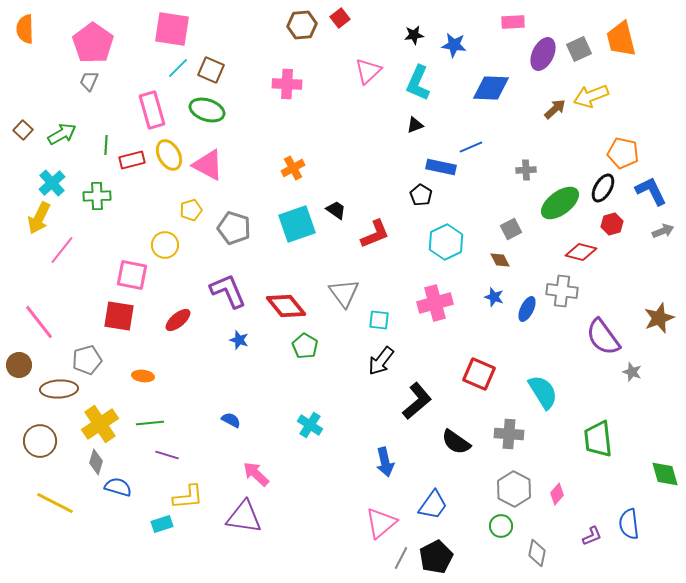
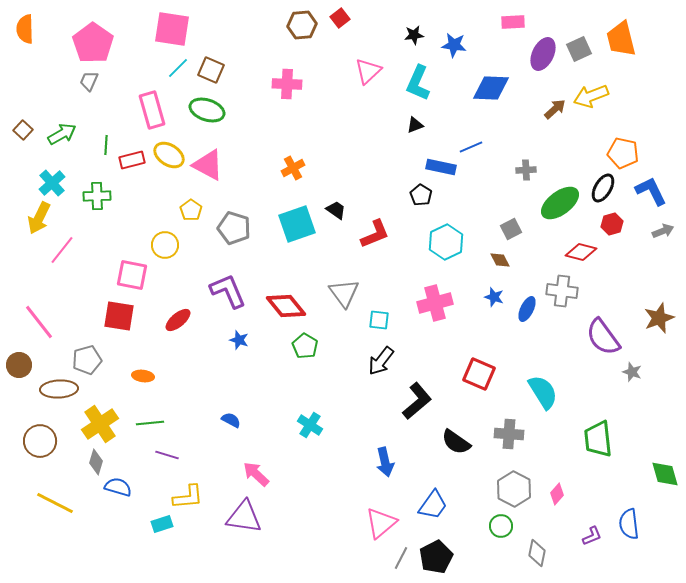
yellow ellipse at (169, 155): rotated 28 degrees counterclockwise
yellow pentagon at (191, 210): rotated 20 degrees counterclockwise
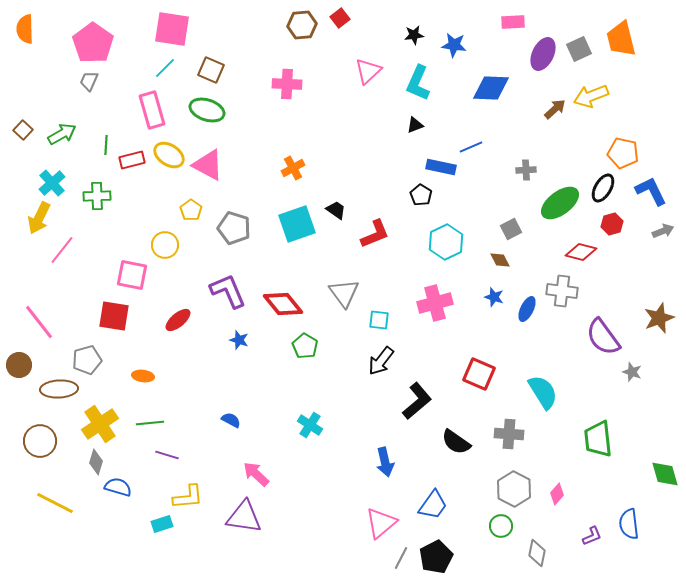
cyan line at (178, 68): moved 13 px left
red diamond at (286, 306): moved 3 px left, 2 px up
red square at (119, 316): moved 5 px left
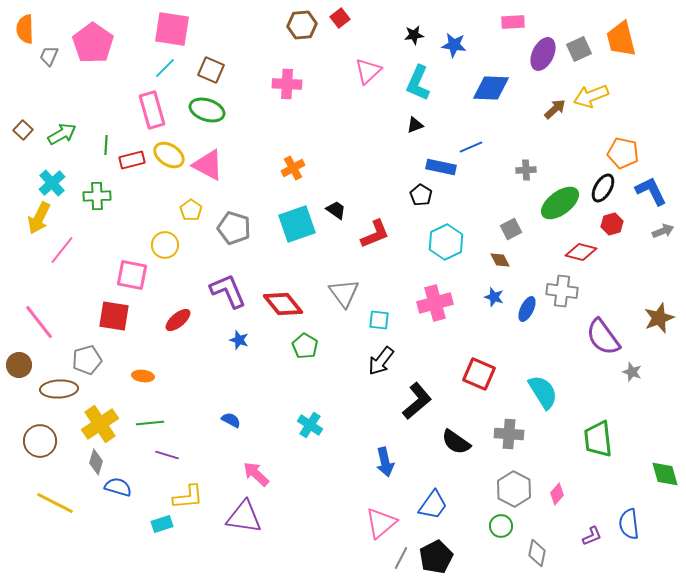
gray trapezoid at (89, 81): moved 40 px left, 25 px up
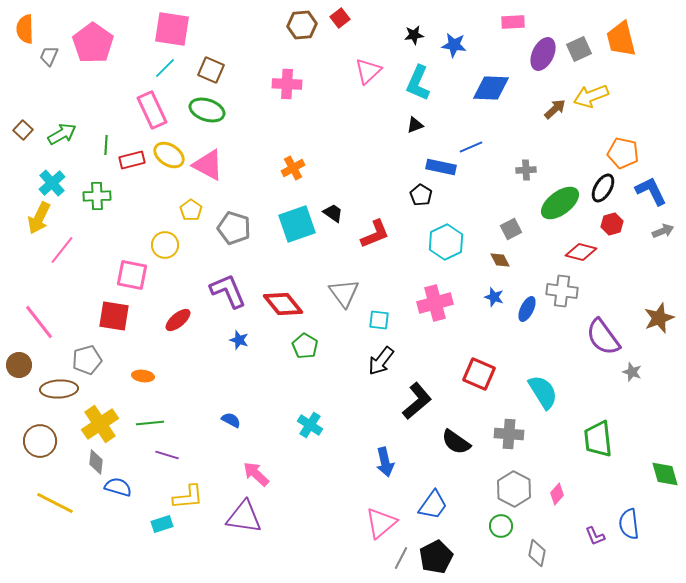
pink rectangle at (152, 110): rotated 9 degrees counterclockwise
black trapezoid at (336, 210): moved 3 px left, 3 px down
gray diamond at (96, 462): rotated 10 degrees counterclockwise
purple L-shape at (592, 536): moved 3 px right; rotated 90 degrees clockwise
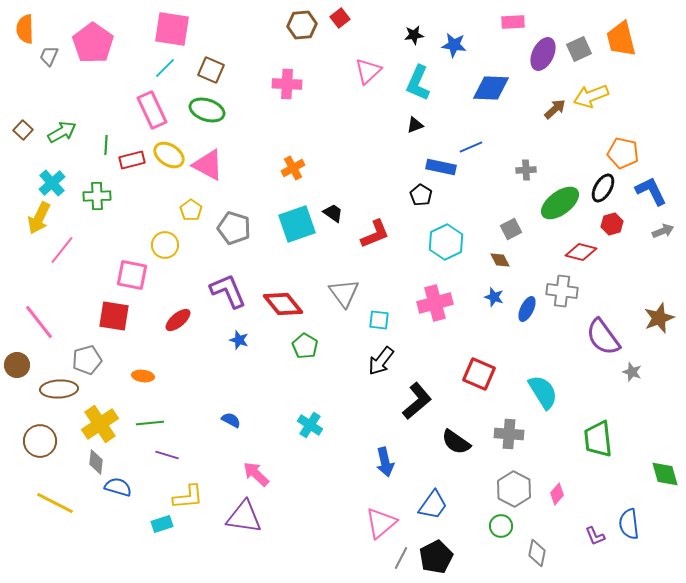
green arrow at (62, 134): moved 2 px up
brown circle at (19, 365): moved 2 px left
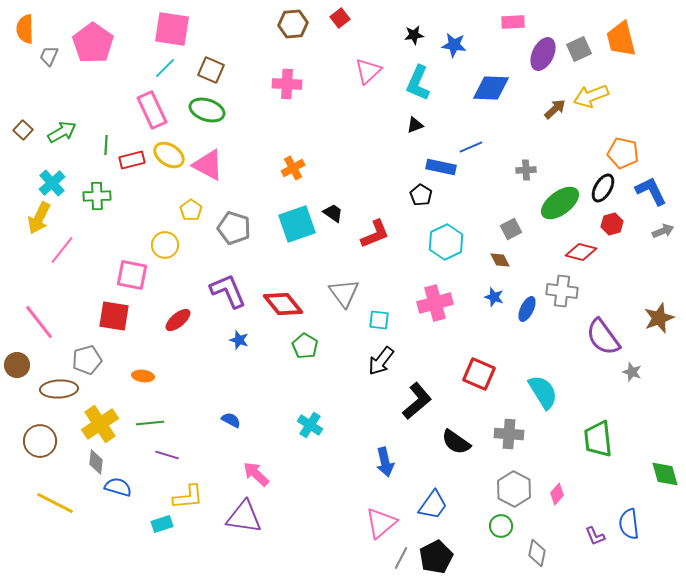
brown hexagon at (302, 25): moved 9 px left, 1 px up
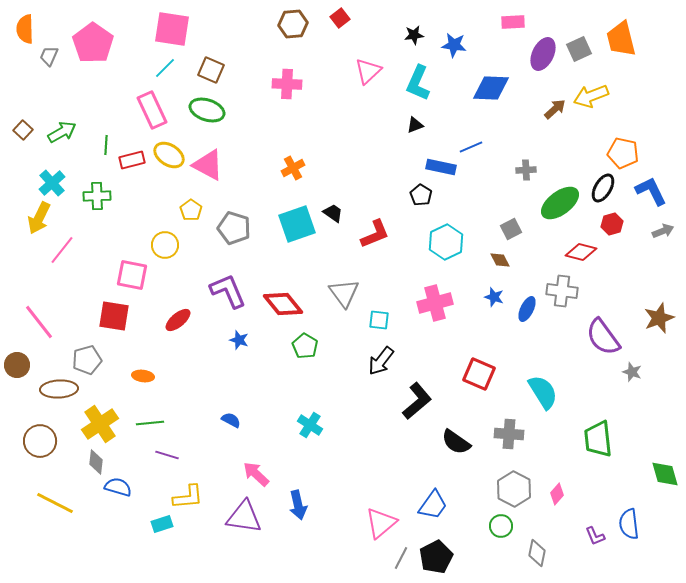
blue arrow at (385, 462): moved 87 px left, 43 px down
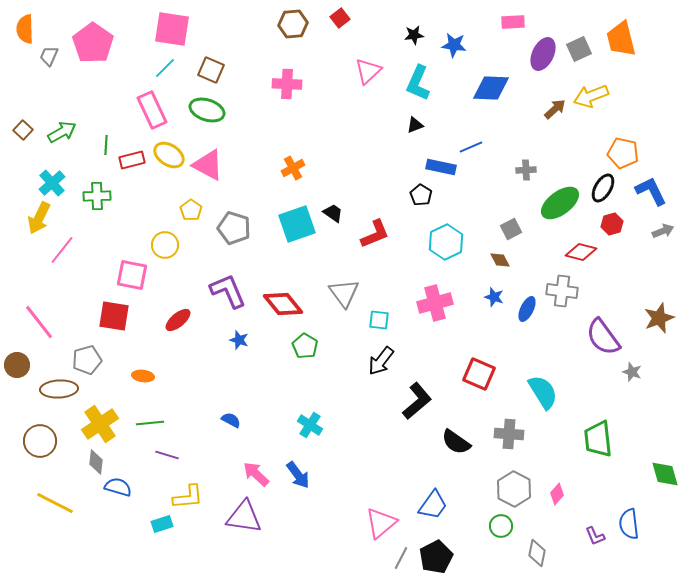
blue arrow at (298, 505): moved 30 px up; rotated 24 degrees counterclockwise
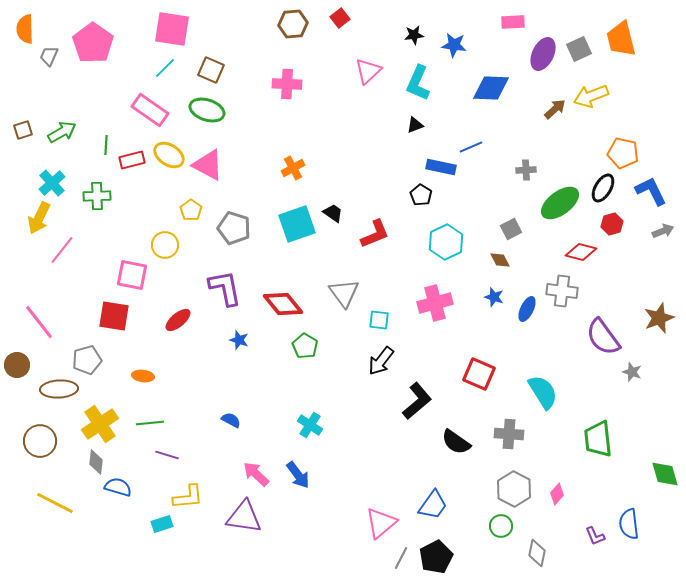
pink rectangle at (152, 110): moved 2 px left; rotated 30 degrees counterclockwise
brown square at (23, 130): rotated 30 degrees clockwise
purple L-shape at (228, 291): moved 3 px left, 3 px up; rotated 12 degrees clockwise
